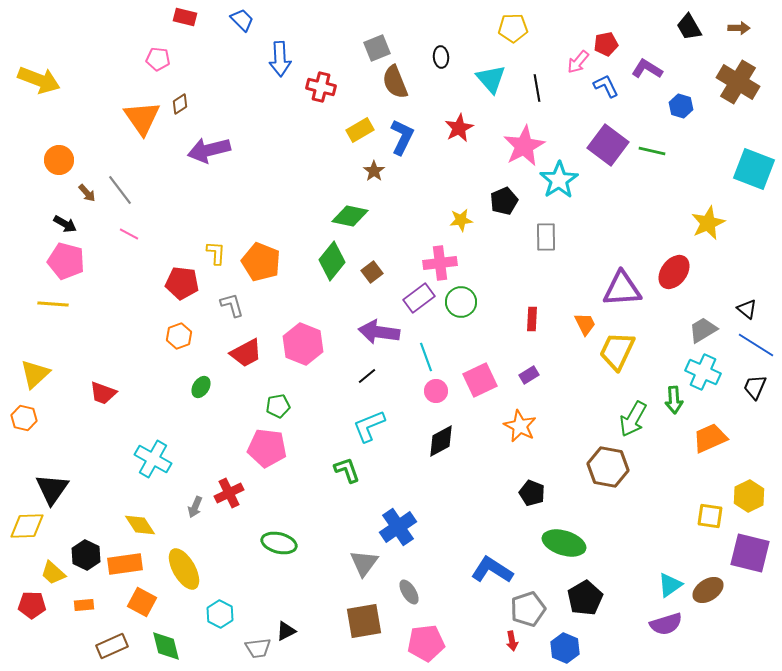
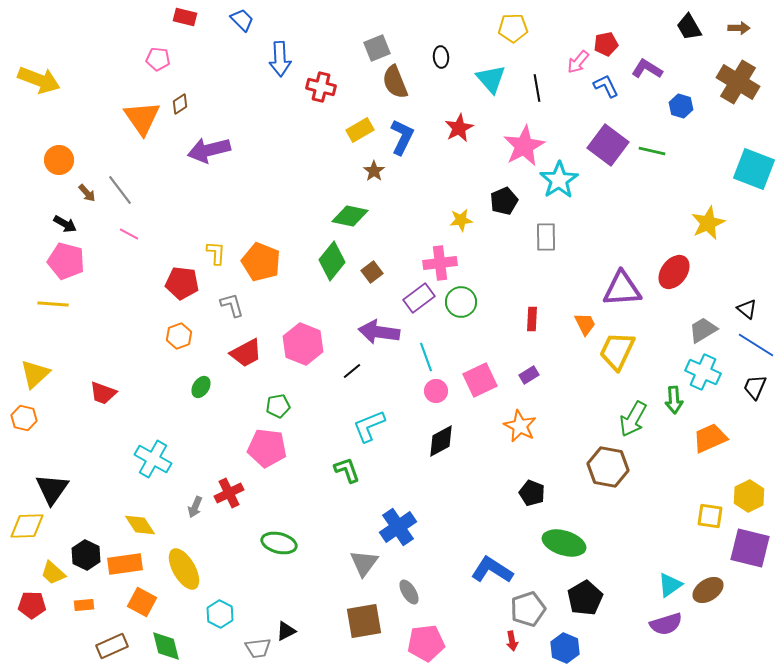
black line at (367, 376): moved 15 px left, 5 px up
purple square at (750, 553): moved 5 px up
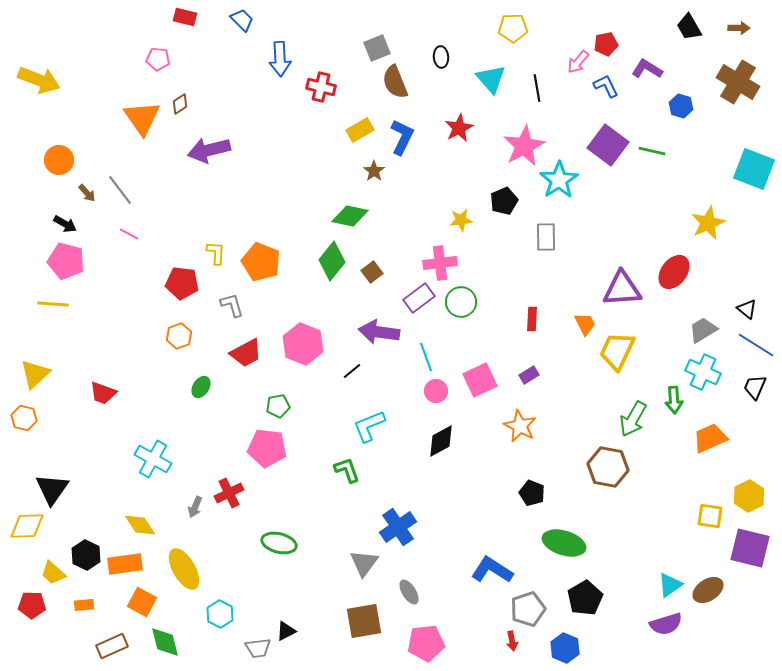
green diamond at (166, 646): moved 1 px left, 4 px up
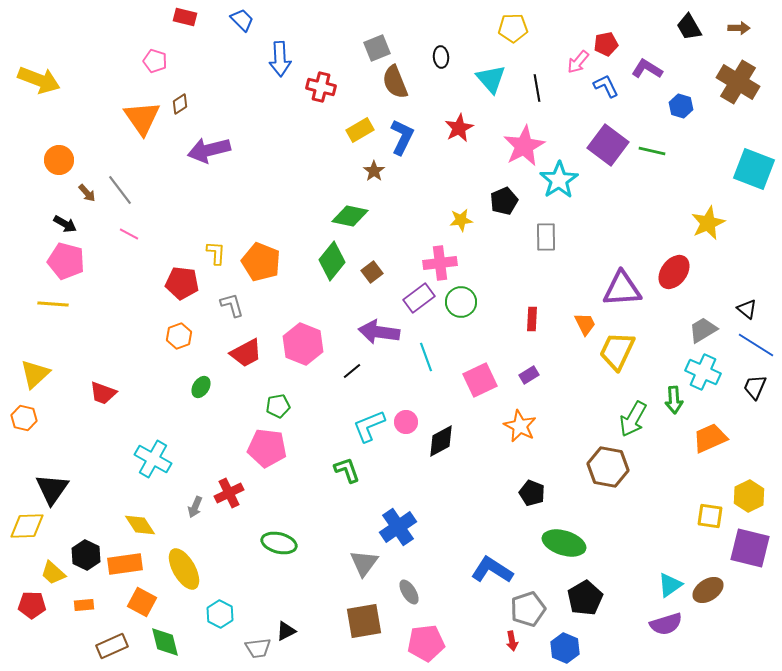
pink pentagon at (158, 59): moved 3 px left, 2 px down; rotated 10 degrees clockwise
pink circle at (436, 391): moved 30 px left, 31 px down
